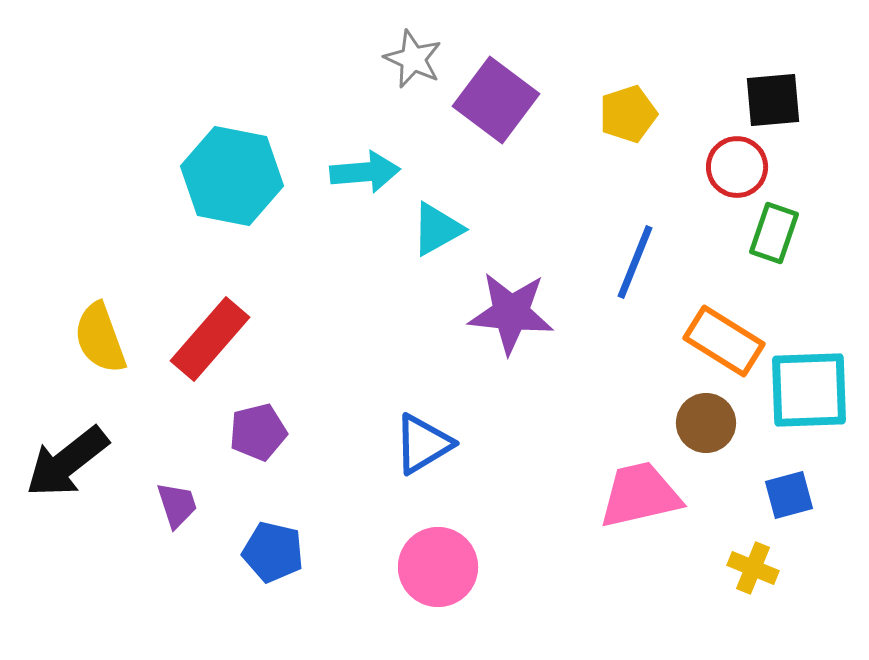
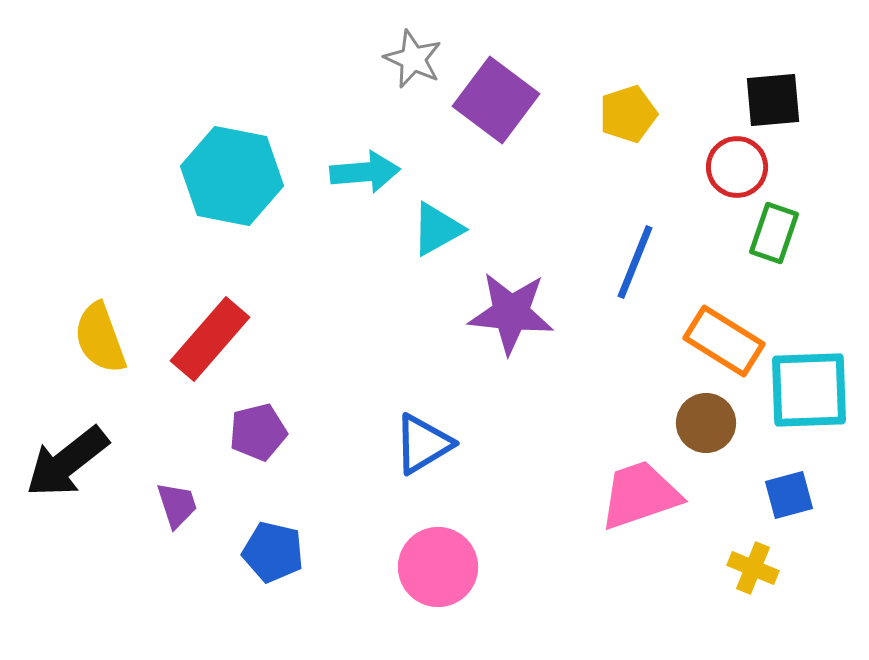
pink trapezoid: rotated 6 degrees counterclockwise
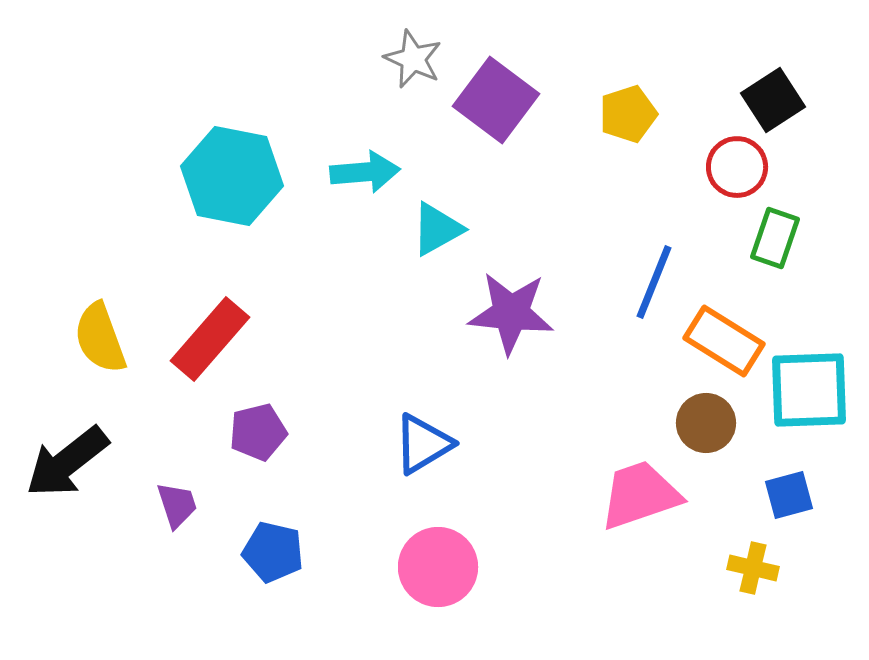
black square: rotated 28 degrees counterclockwise
green rectangle: moved 1 px right, 5 px down
blue line: moved 19 px right, 20 px down
yellow cross: rotated 9 degrees counterclockwise
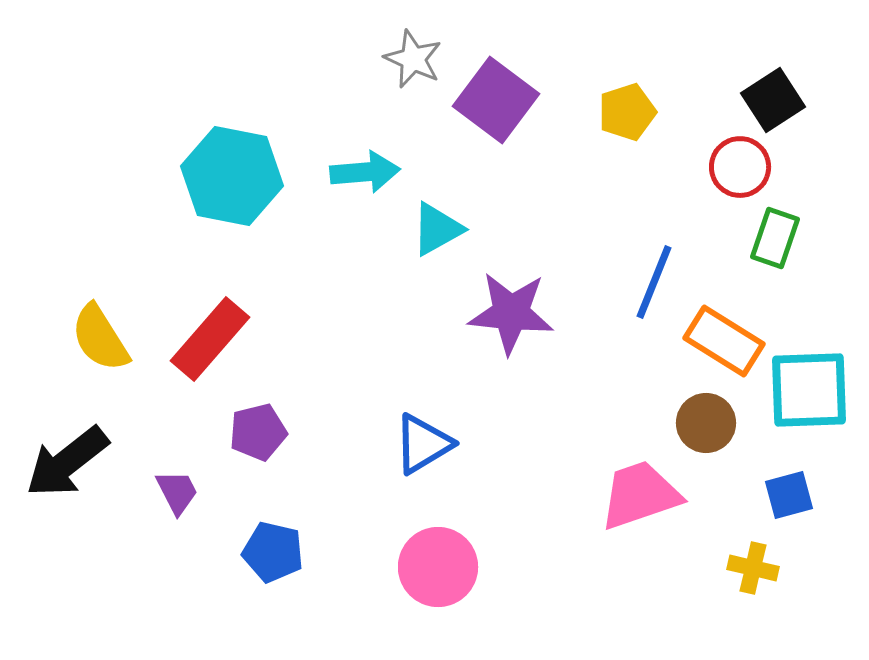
yellow pentagon: moved 1 px left, 2 px up
red circle: moved 3 px right
yellow semicircle: rotated 12 degrees counterclockwise
purple trapezoid: moved 13 px up; rotated 9 degrees counterclockwise
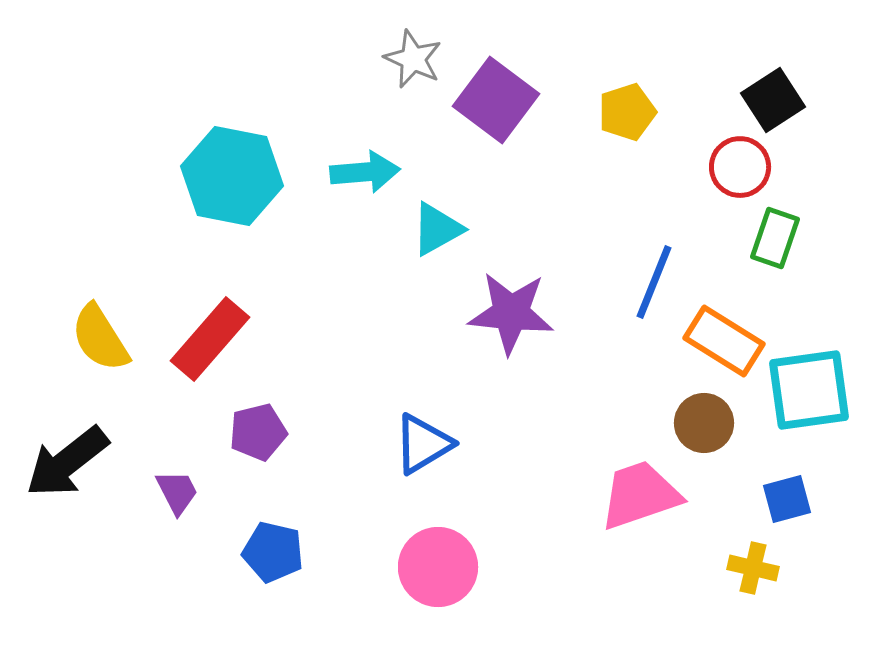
cyan square: rotated 6 degrees counterclockwise
brown circle: moved 2 px left
blue square: moved 2 px left, 4 px down
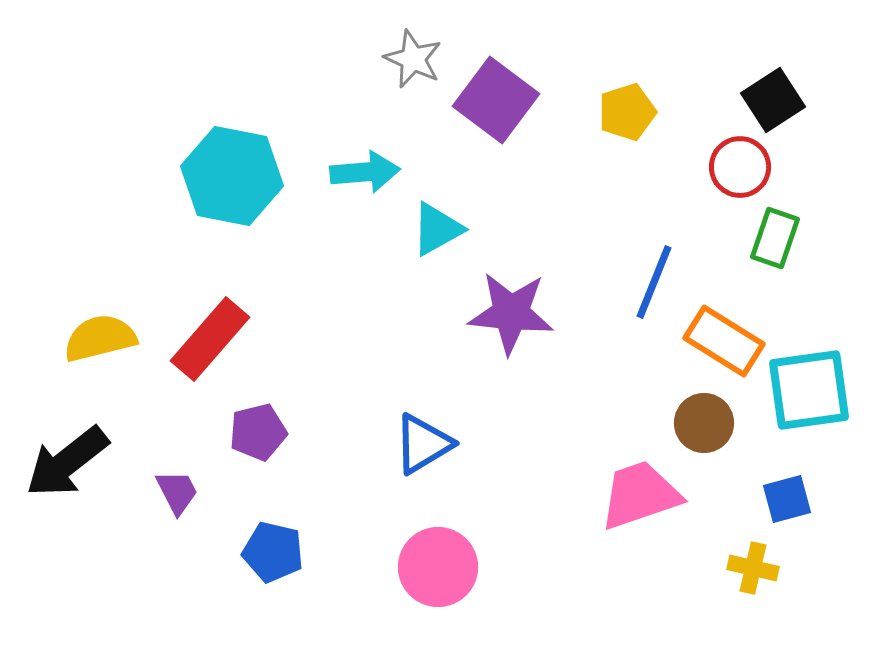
yellow semicircle: rotated 108 degrees clockwise
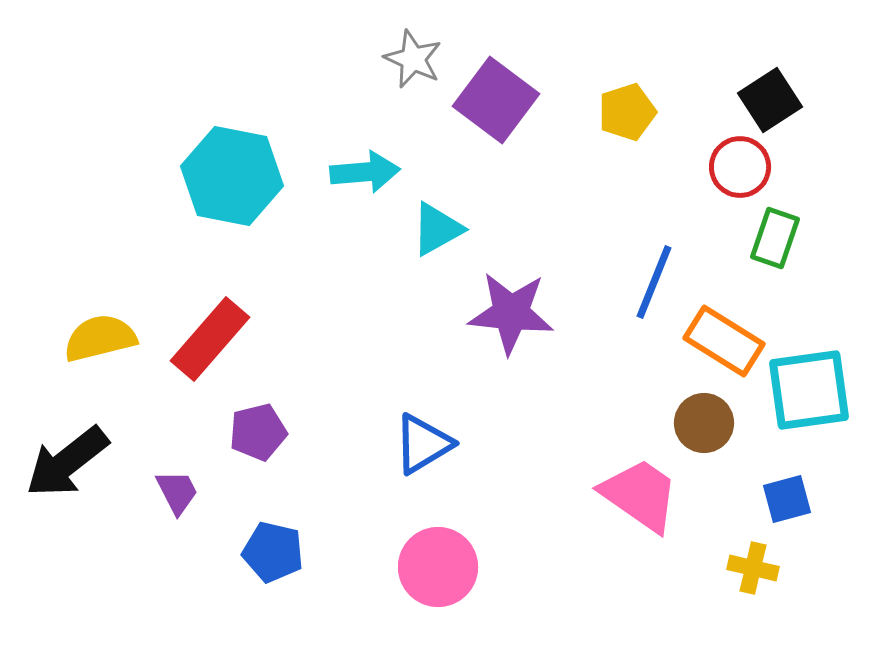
black square: moved 3 px left
pink trapezoid: rotated 54 degrees clockwise
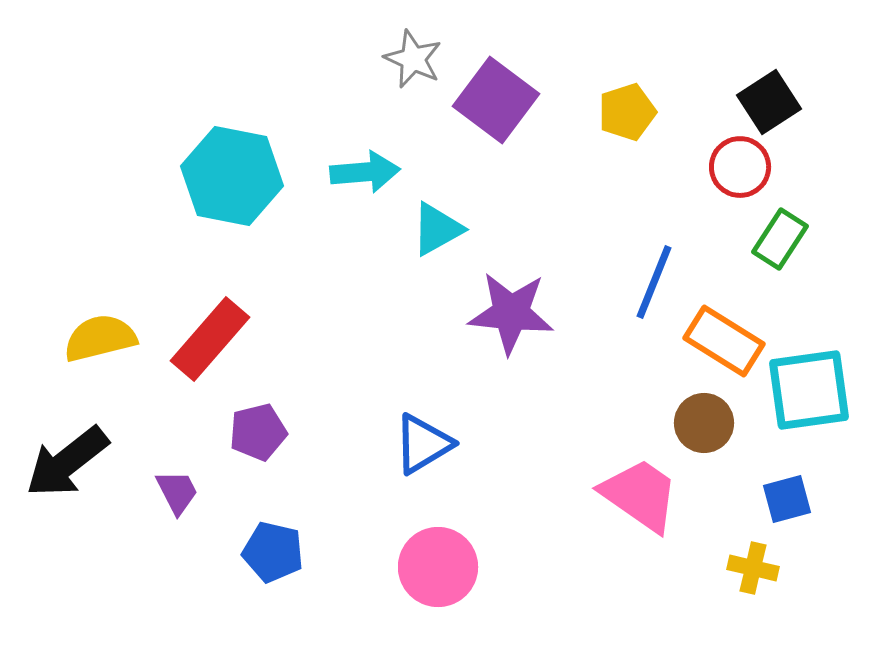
black square: moved 1 px left, 2 px down
green rectangle: moved 5 px right, 1 px down; rotated 14 degrees clockwise
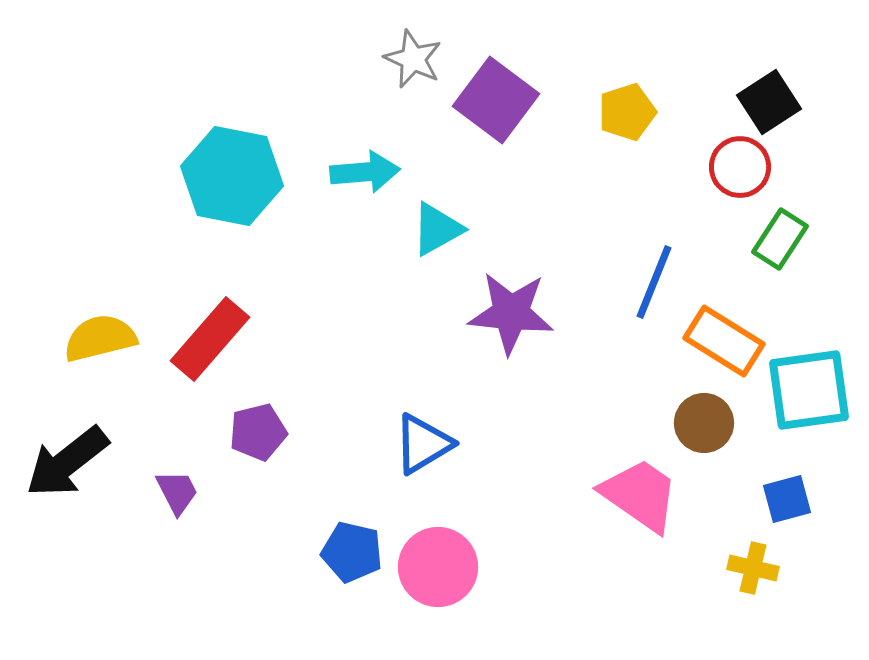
blue pentagon: moved 79 px right
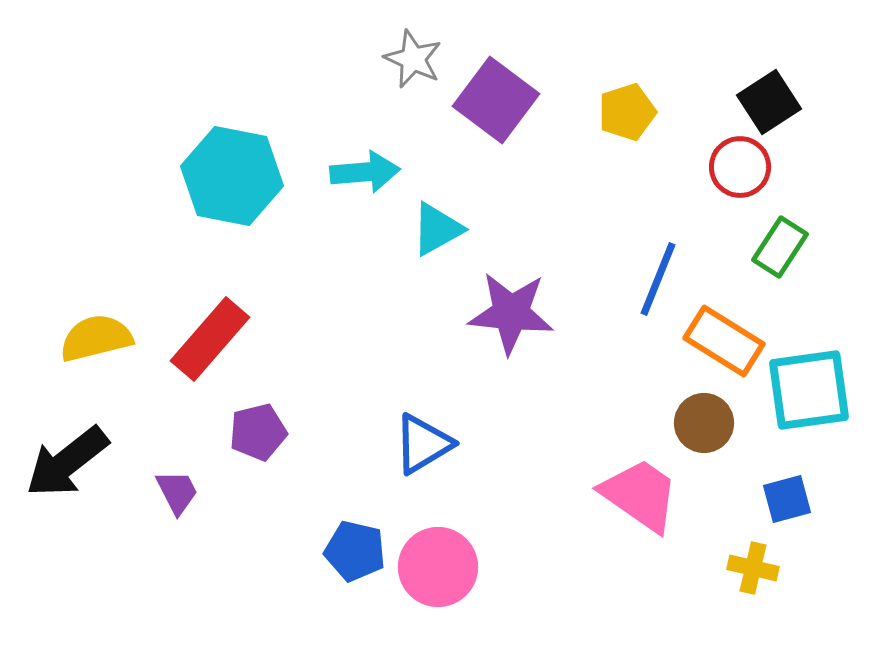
green rectangle: moved 8 px down
blue line: moved 4 px right, 3 px up
yellow semicircle: moved 4 px left
blue pentagon: moved 3 px right, 1 px up
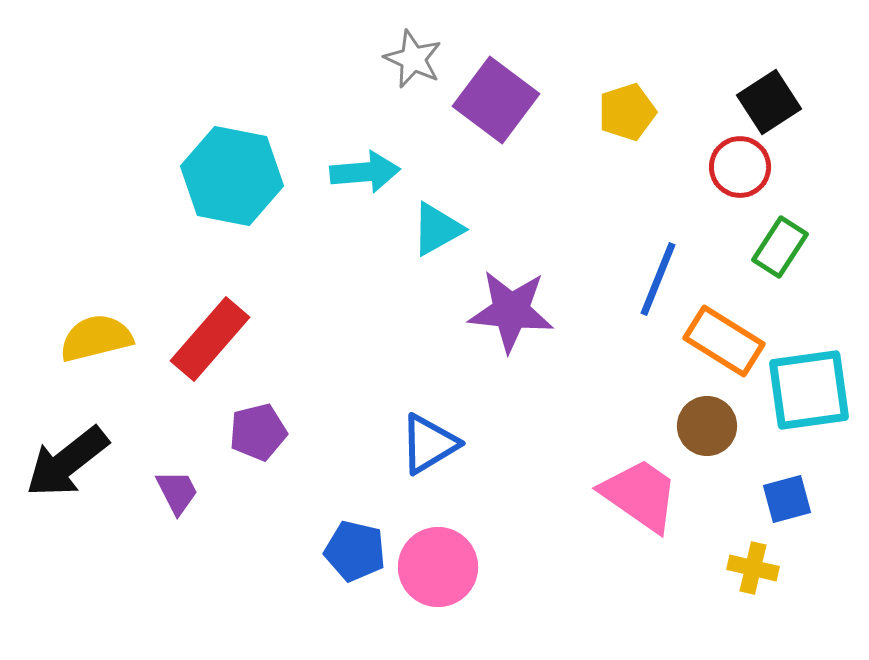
purple star: moved 2 px up
brown circle: moved 3 px right, 3 px down
blue triangle: moved 6 px right
